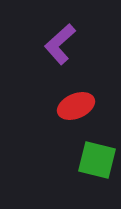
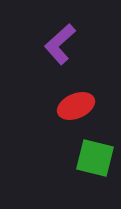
green square: moved 2 px left, 2 px up
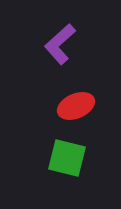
green square: moved 28 px left
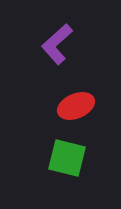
purple L-shape: moved 3 px left
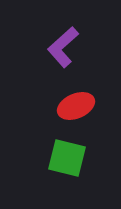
purple L-shape: moved 6 px right, 3 px down
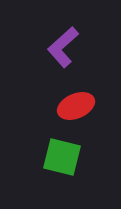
green square: moved 5 px left, 1 px up
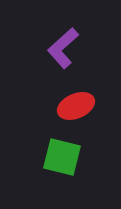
purple L-shape: moved 1 px down
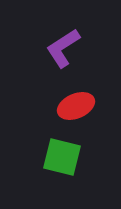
purple L-shape: rotated 9 degrees clockwise
